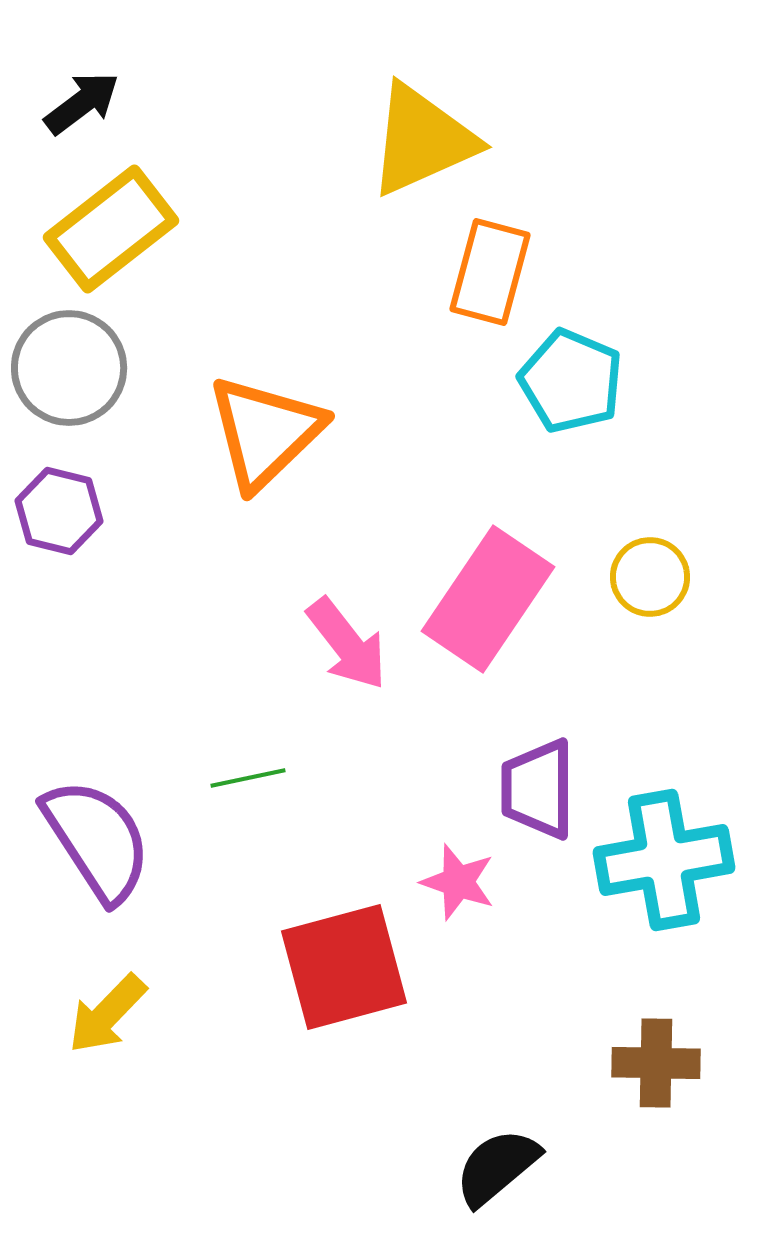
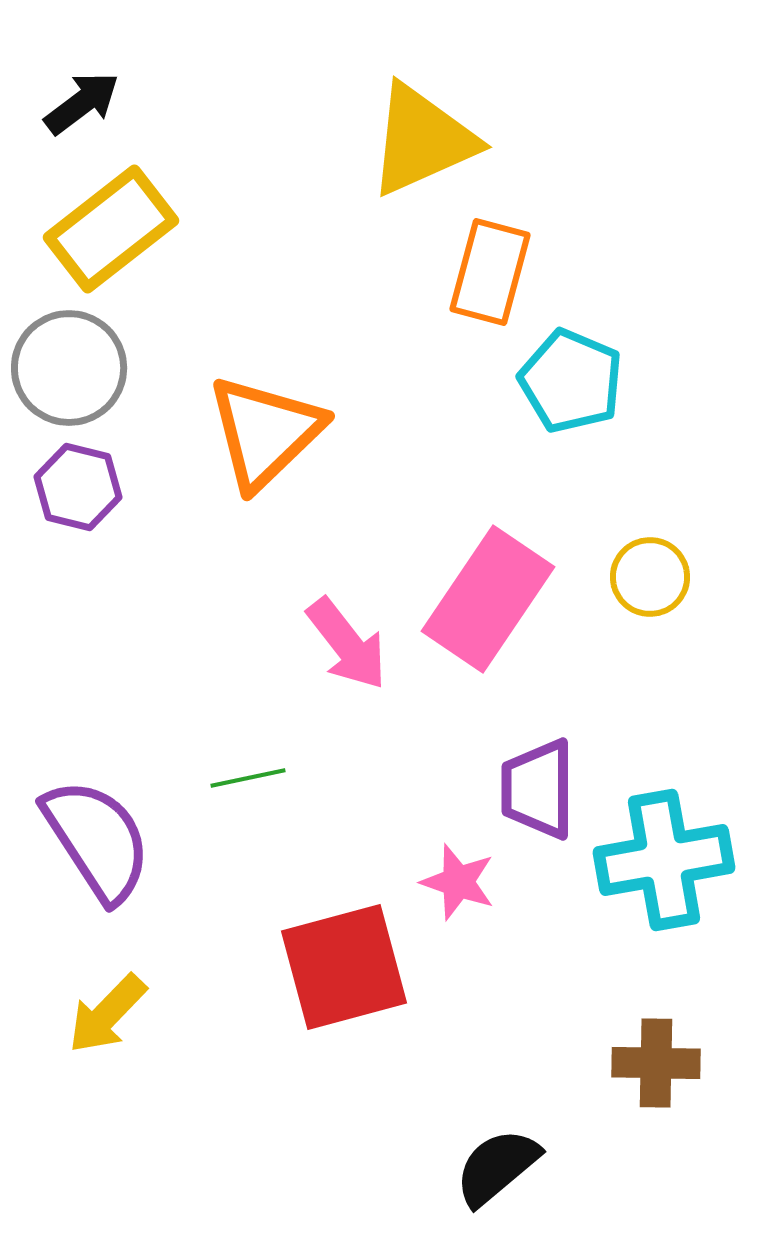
purple hexagon: moved 19 px right, 24 px up
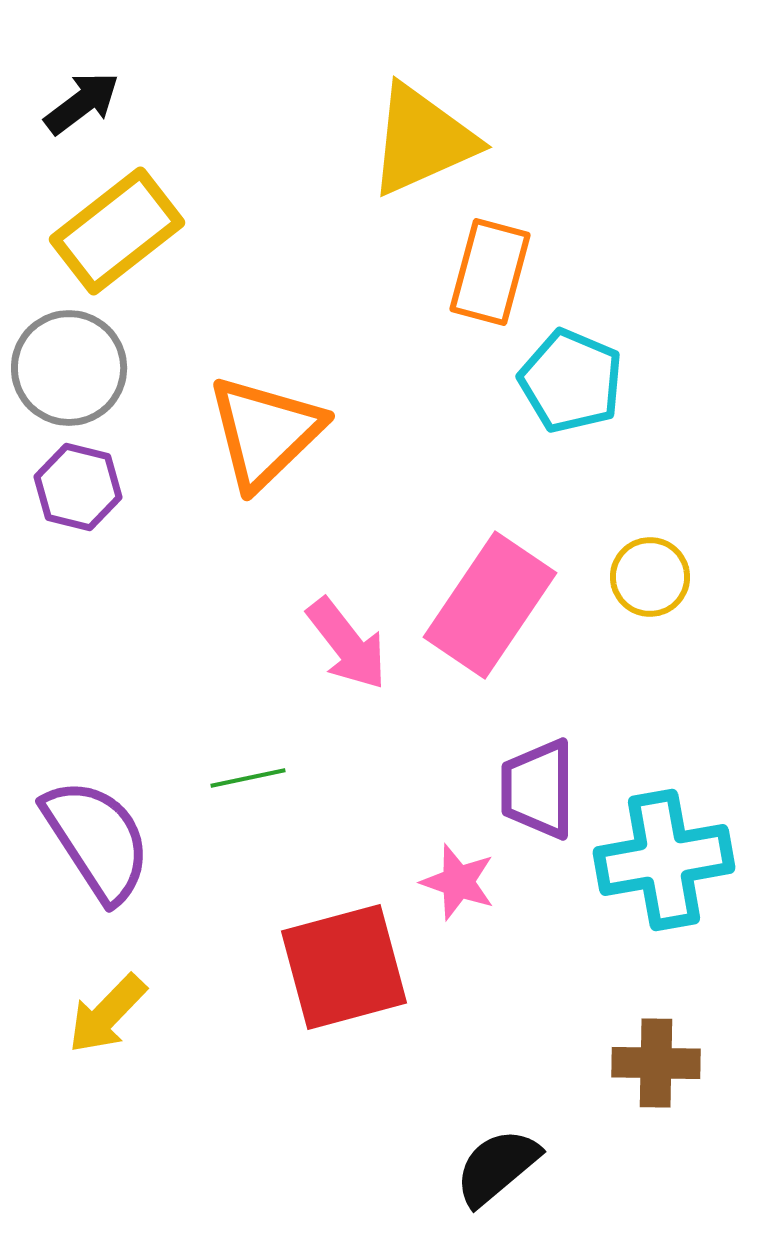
yellow rectangle: moved 6 px right, 2 px down
pink rectangle: moved 2 px right, 6 px down
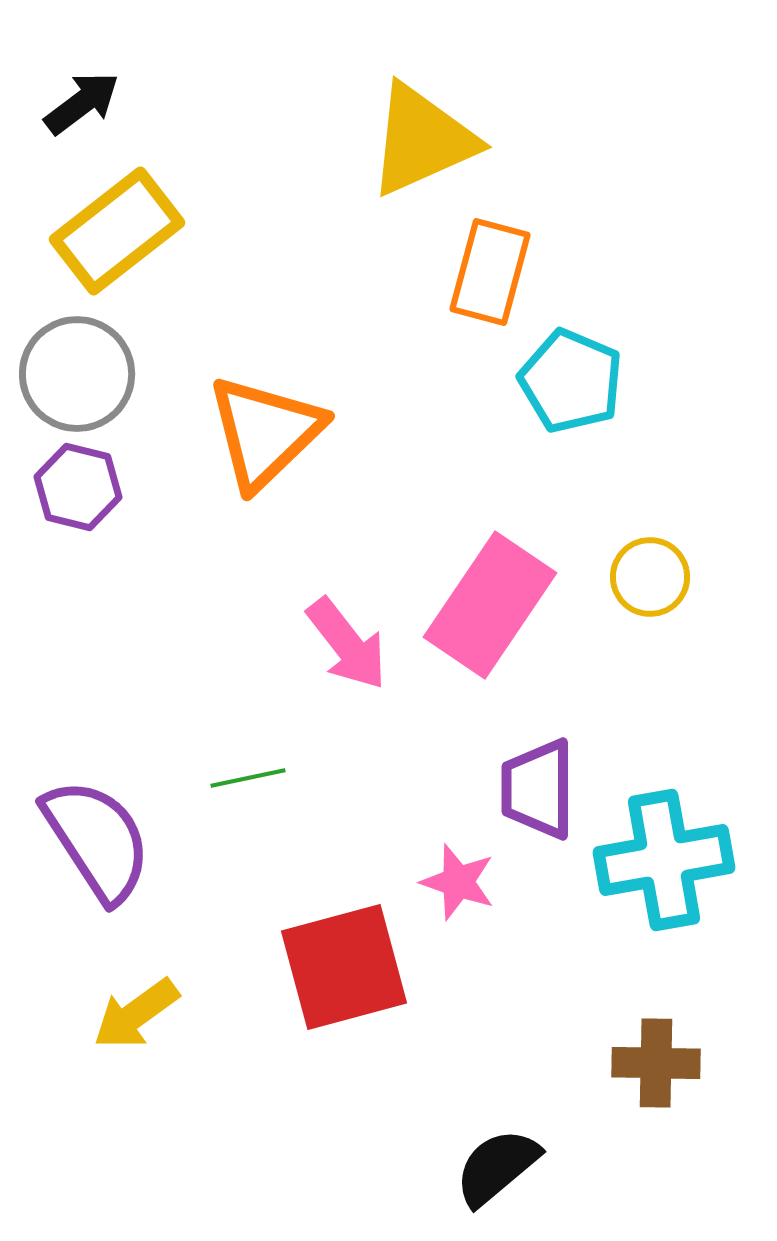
gray circle: moved 8 px right, 6 px down
yellow arrow: moved 29 px right; rotated 10 degrees clockwise
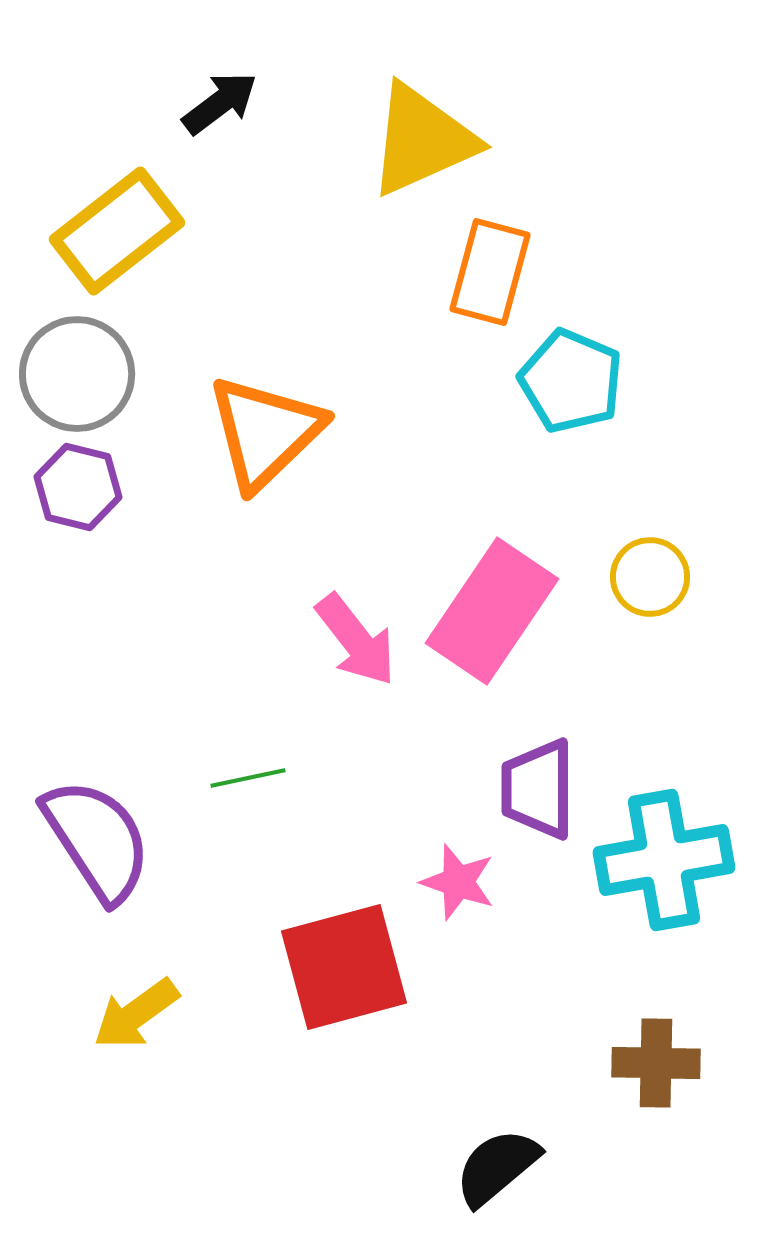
black arrow: moved 138 px right
pink rectangle: moved 2 px right, 6 px down
pink arrow: moved 9 px right, 4 px up
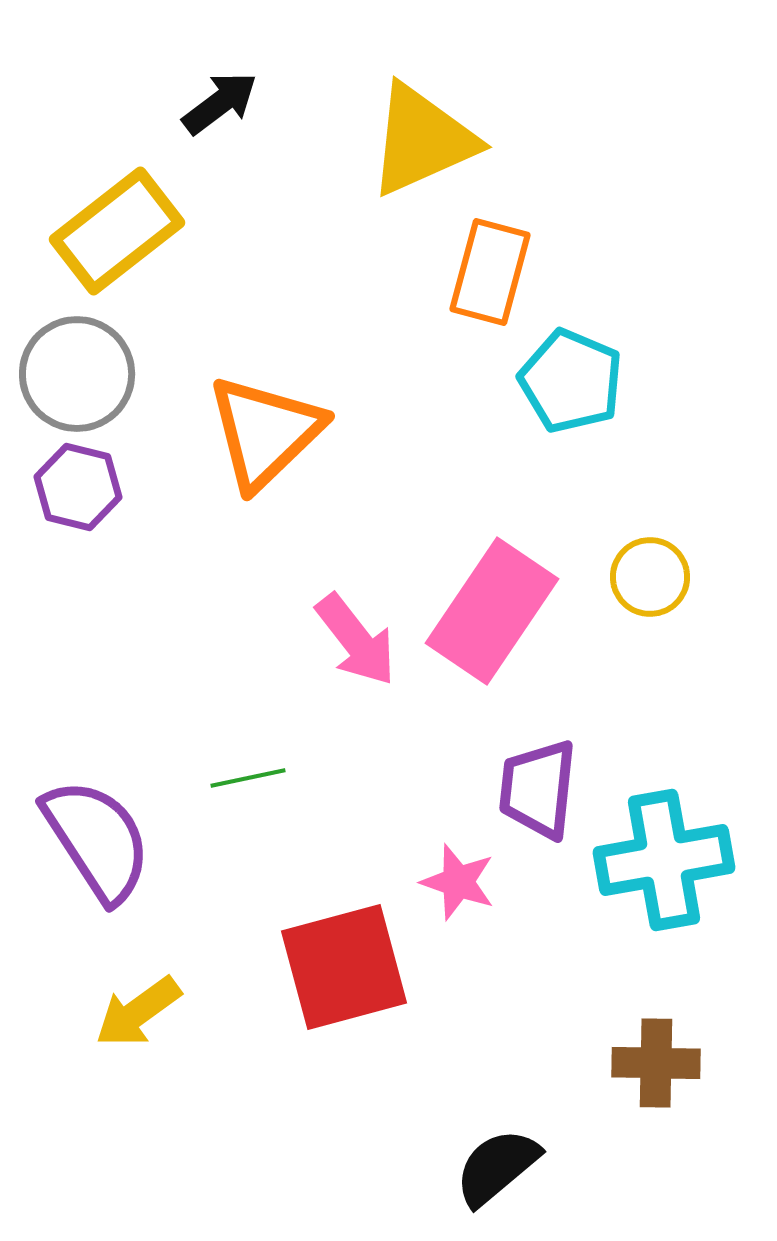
purple trapezoid: rotated 6 degrees clockwise
yellow arrow: moved 2 px right, 2 px up
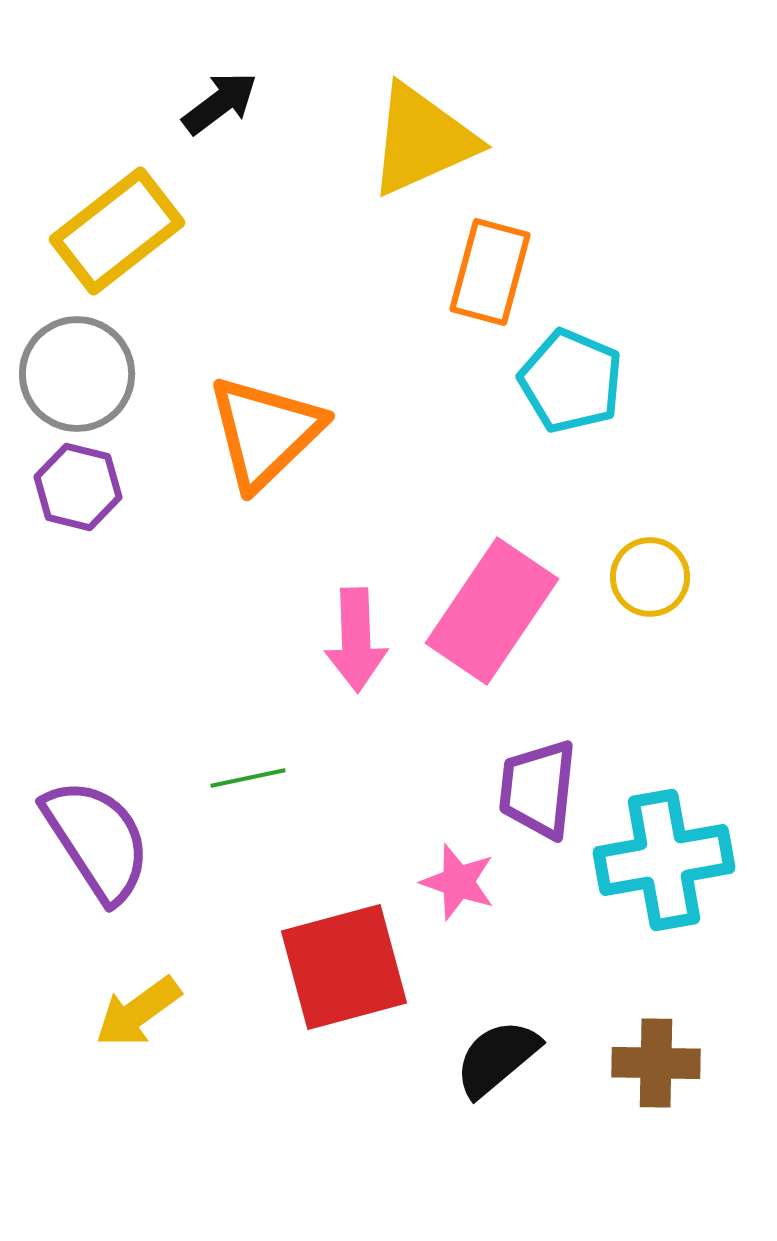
pink arrow: rotated 36 degrees clockwise
black semicircle: moved 109 px up
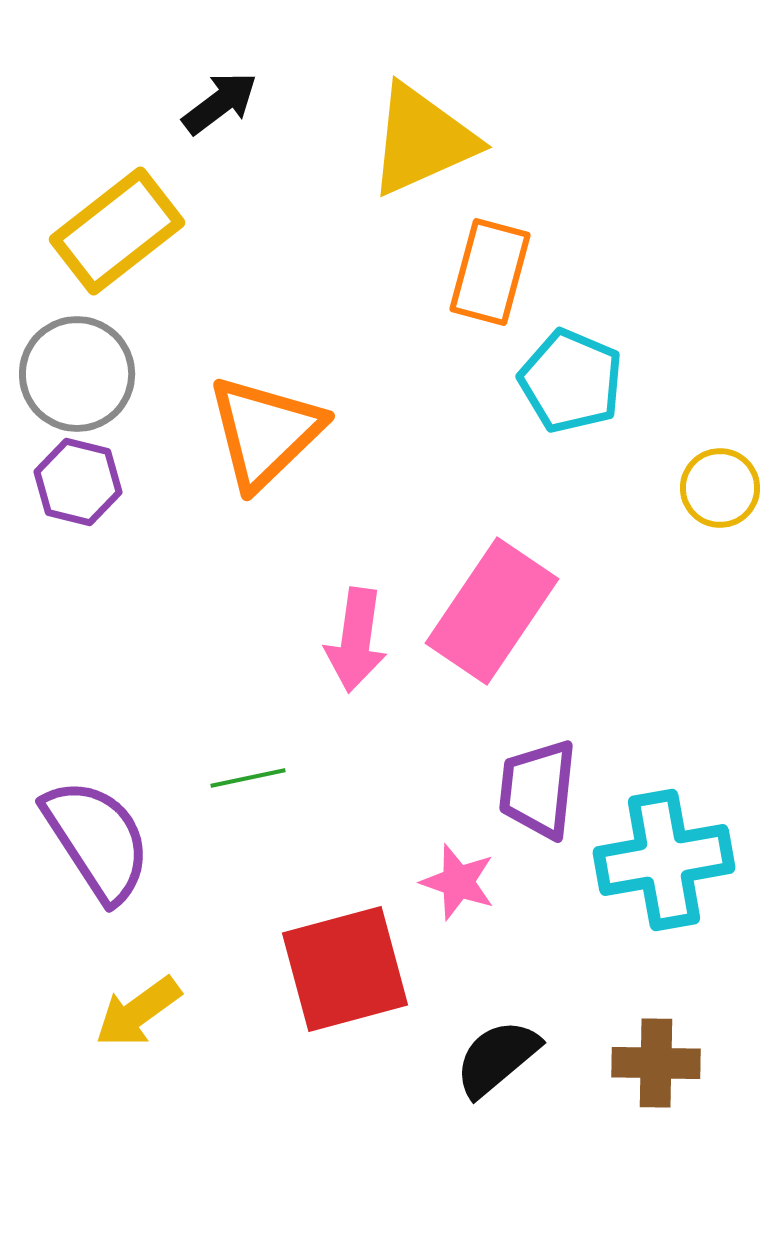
purple hexagon: moved 5 px up
yellow circle: moved 70 px right, 89 px up
pink arrow: rotated 10 degrees clockwise
red square: moved 1 px right, 2 px down
